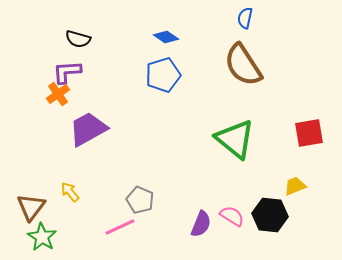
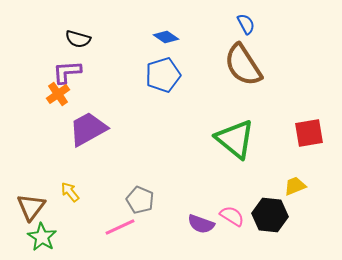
blue semicircle: moved 1 px right, 6 px down; rotated 140 degrees clockwise
purple semicircle: rotated 88 degrees clockwise
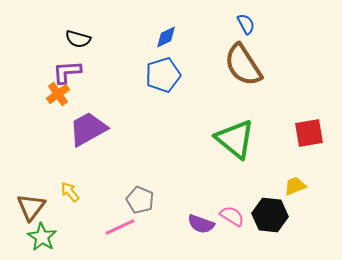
blue diamond: rotated 60 degrees counterclockwise
